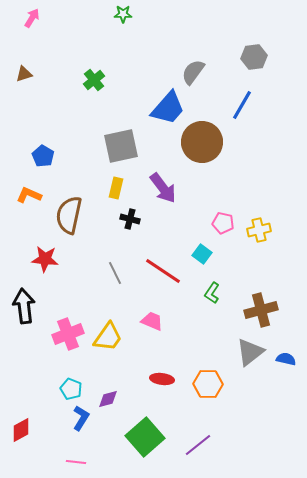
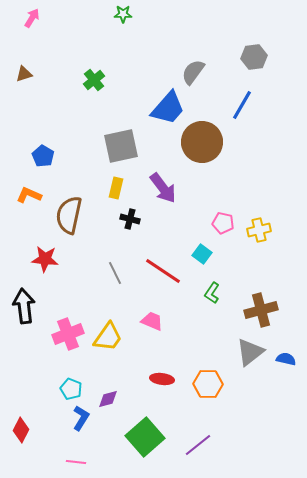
red diamond: rotated 35 degrees counterclockwise
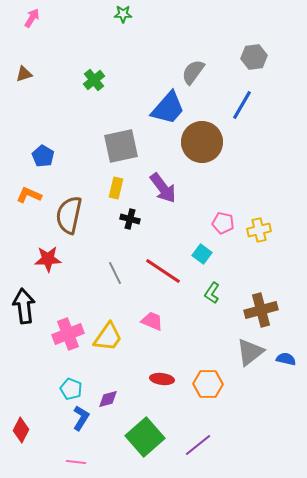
red star: moved 3 px right; rotated 8 degrees counterclockwise
